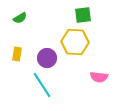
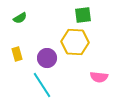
yellow rectangle: rotated 24 degrees counterclockwise
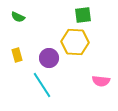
green semicircle: moved 2 px left, 1 px up; rotated 56 degrees clockwise
yellow rectangle: moved 1 px down
purple circle: moved 2 px right
pink semicircle: moved 2 px right, 4 px down
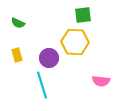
green semicircle: moved 6 px down
cyan line: rotated 16 degrees clockwise
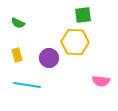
cyan line: moved 15 px left; rotated 64 degrees counterclockwise
